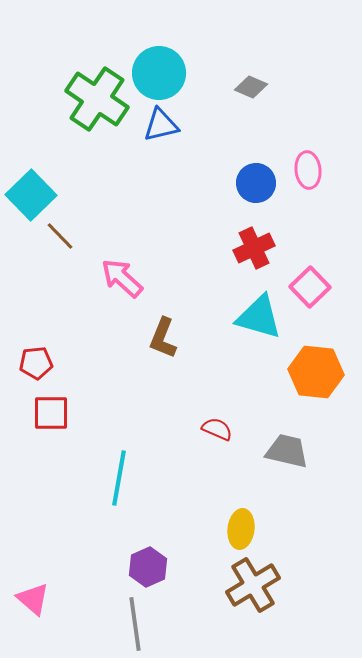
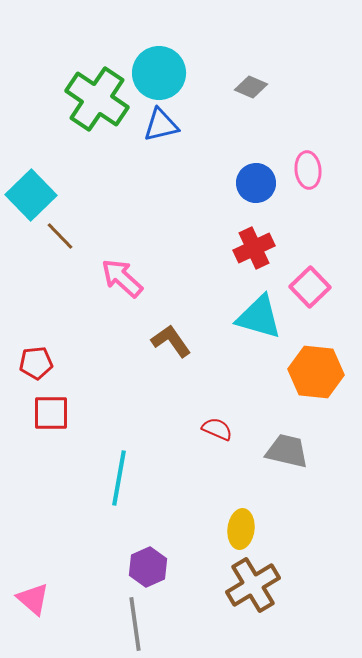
brown L-shape: moved 8 px right, 3 px down; rotated 123 degrees clockwise
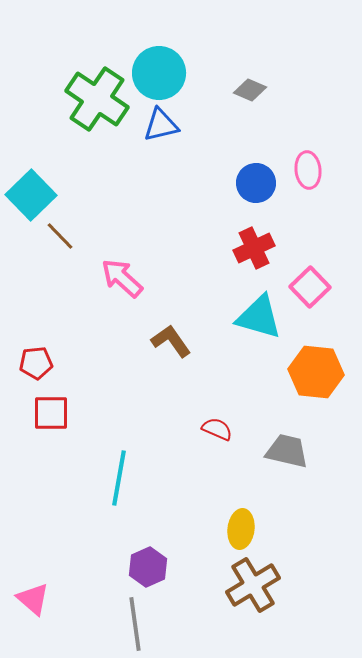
gray diamond: moved 1 px left, 3 px down
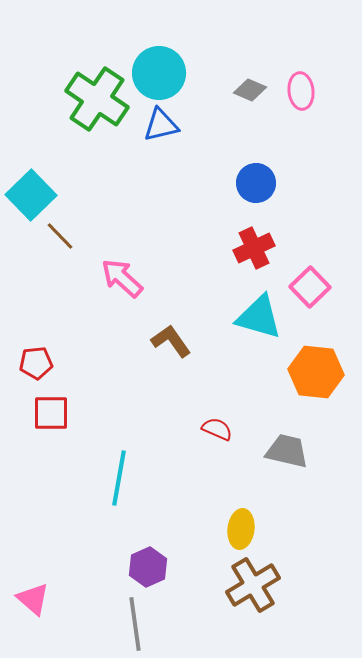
pink ellipse: moved 7 px left, 79 px up
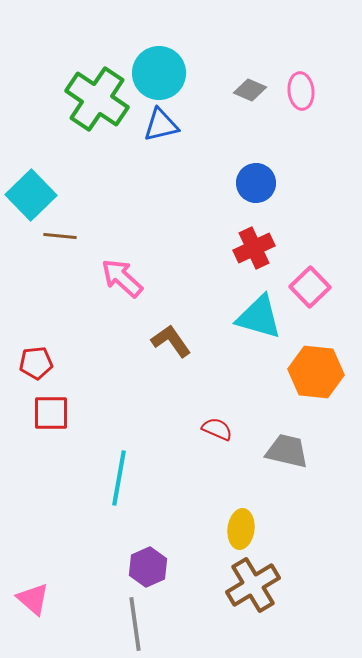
brown line: rotated 40 degrees counterclockwise
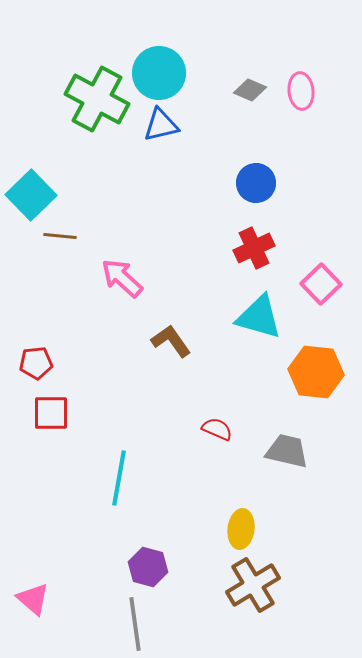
green cross: rotated 6 degrees counterclockwise
pink square: moved 11 px right, 3 px up
purple hexagon: rotated 21 degrees counterclockwise
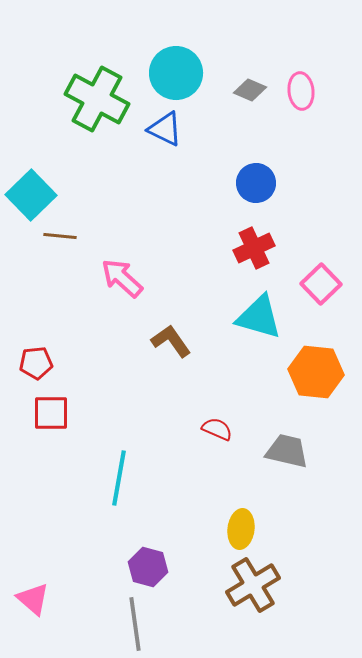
cyan circle: moved 17 px right
blue triangle: moved 4 px right, 4 px down; rotated 39 degrees clockwise
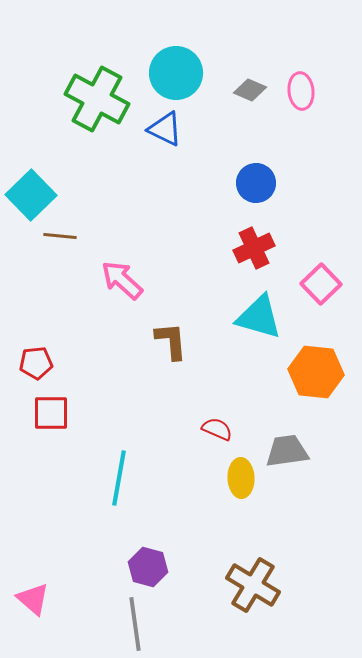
pink arrow: moved 2 px down
brown L-shape: rotated 30 degrees clockwise
gray trapezoid: rotated 21 degrees counterclockwise
yellow ellipse: moved 51 px up; rotated 9 degrees counterclockwise
brown cross: rotated 28 degrees counterclockwise
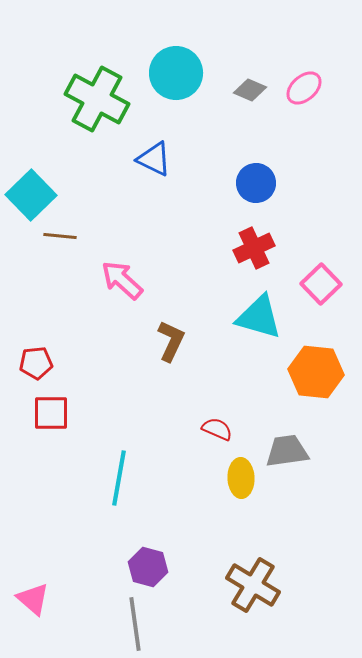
pink ellipse: moved 3 px right, 3 px up; rotated 54 degrees clockwise
blue triangle: moved 11 px left, 30 px down
brown L-shape: rotated 30 degrees clockwise
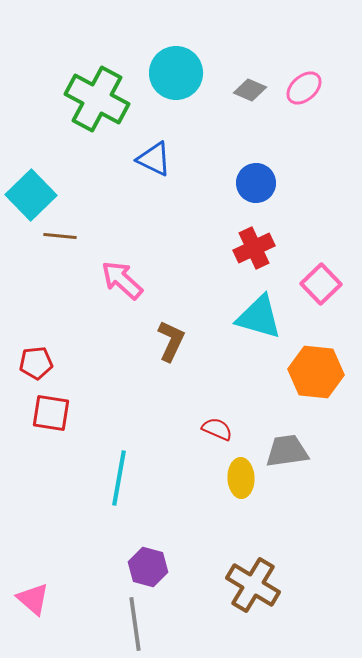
red square: rotated 9 degrees clockwise
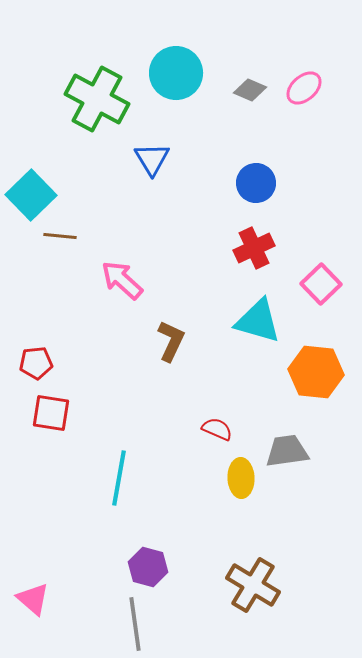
blue triangle: moved 2 px left; rotated 33 degrees clockwise
cyan triangle: moved 1 px left, 4 px down
